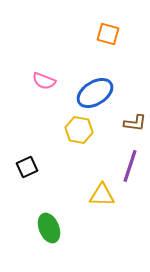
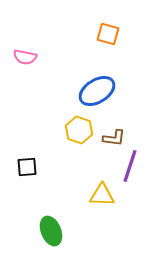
pink semicircle: moved 19 px left, 24 px up; rotated 10 degrees counterclockwise
blue ellipse: moved 2 px right, 2 px up
brown L-shape: moved 21 px left, 15 px down
yellow hexagon: rotated 8 degrees clockwise
black square: rotated 20 degrees clockwise
green ellipse: moved 2 px right, 3 px down
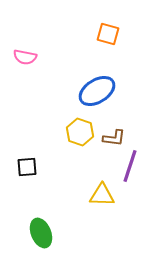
yellow hexagon: moved 1 px right, 2 px down
green ellipse: moved 10 px left, 2 px down
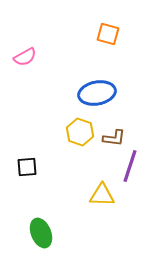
pink semicircle: rotated 40 degrees counterclockwise
blue ellipse: moved 2 px down; rotated 21 degrees clockwise
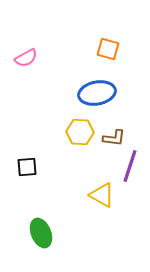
orange square: moved 15 px down
pink semicircle: moved 1 px right, 1 px down
yellow hexagon: rotated 16 degrees counterclockwise
yellow triangle: rotated 28 degrees clockwise
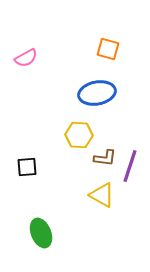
yellow hexagon: moved 1 px left, 3 px down
brown L-shape: moved 9 px left, 20 px down
